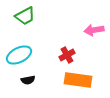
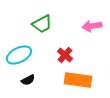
green trapezoid: moved 17 px right, 8 px down
pink arrow: moved 2 px left, 4 px up
red cross: moved 2 px left; rotated 21 degrees counterclockwise
black semicircle: rotated 16 degrees counterclockwise
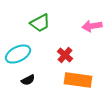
green trapezoid: moved 2 px left, 1 px up
cyan ellipse: moved 1 px left, 1 px up
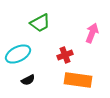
pink arrow: moved 7 px down; rotated 120 degrees clockwise
red cross: rotated 28 degrees clockwise
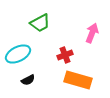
orange rectangle: rotated 8 degrees clockwise
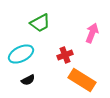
cyan ellipse: moved 3 px right
orange rectangle: moved 4 px right; rotated 16 degrees clockwise
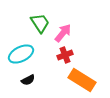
green trapezoid: rotated 95 degrees counterclockwise
pink arrow: moved 29 px left; rotated 18 degrees clockwise
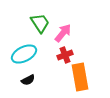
cyan ellipse: moved 3 px right
orange rectangle: moved 2 px left, 3 px up; rotated 48 degrees clockwise
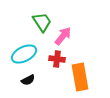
green trapezoid: moved 2 px right, 1 px up
pink arrow: moved 3 px down
red cross: moved 8 px left, 4 px down; rotated 28 degrees clockwise
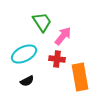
black semicircle: moved 1 px left, 1 px down
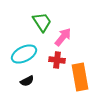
pink arrow: moved 1 px down
red cross: moved 1 px down
